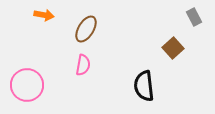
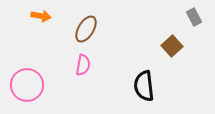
orange arrow: moved 3 px left, 1 px down
brown square: moved 1 px left, 2 px up
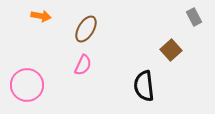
brown square: moved 1 px left, 4 px down
pink semicircle: rotated 15 degrees clockwise
